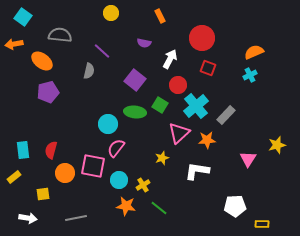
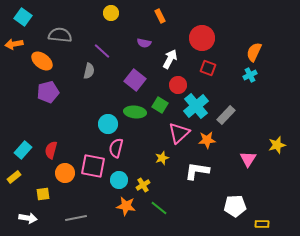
orange semicircle at (254, 52): rotated 42 degrees counterclockwise
pink semicircle at (116, 148): rotated 24 degrees counterclockwise
cyan rectangle at (23, 150): rotated 48 degrees clockwise
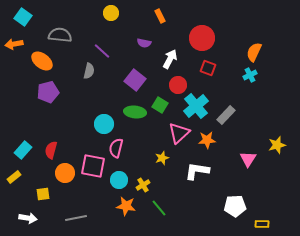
cyan circle at (108, 124): moved 4 px left
green line at (159, 208): rotated 12 degrees clockwise
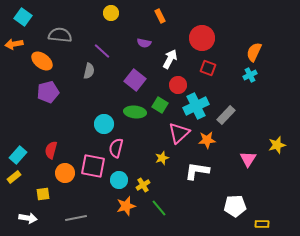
cyan cross at (196, 106): rotated 15 degrees clockwise
cyan rectangle at (23, 150): moved 5 px left, 5 px down
orange star at (126, 206): rotated 24 degrees counterclockwise
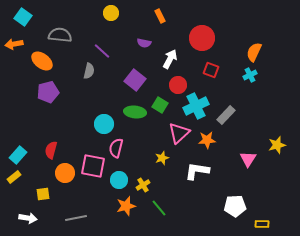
red square at (208, 68): moved 3 px right, 2 px down
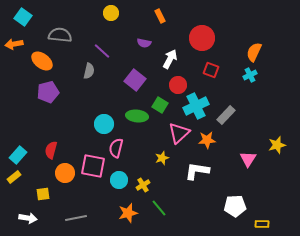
green ellipse at (135, 112): moved 2 px right, 4 px down
orange star at (126, 206): moved 2 px right, 7 px down
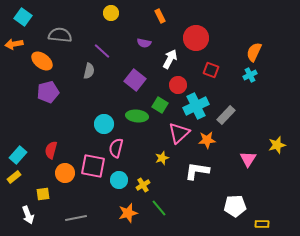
red circle at (202, 38): moved 6 px left
white arrow at (28, 218): moved 3 px up; rotated 60 degrees clockwise
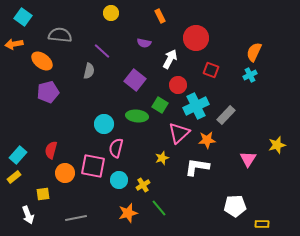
white L-shape at (197, 171): moved 4 px up
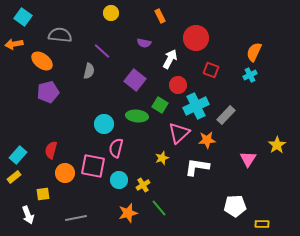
yellow star at (277, 145): rotated 18 degrees counterclockwise
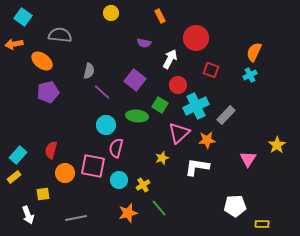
purple line at (102, 51): moved 41 px down
cyan circle at (104, 124): moved 2 px right, 1 px down
